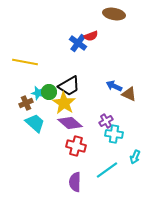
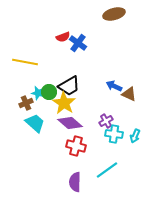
brown ellipse: rotated 25 degrees counterclockwise
red semicircle: moved 28 px left, 1 px down
cyan arrow: moved 21 px up
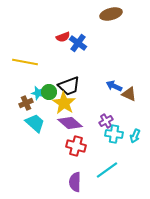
brown ellipse: moved 3 px left
black trapezoid: rotated 10 degrees clockwise
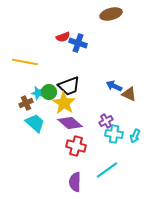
blue cross: rotated 18 degrees counterclockwise
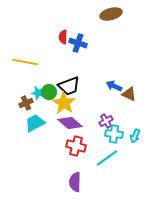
red semicircle: rotated 112 degrees clockwise
cyan trapezoid: rotated 70 degrees counterclockwise
cyan line: moved 12 px up
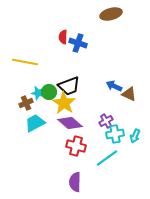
cyan cross: moved 1 px right; rotated 18 degrees counterclockwise
